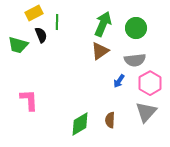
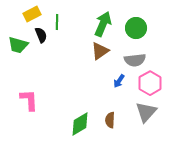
yellow rectangle: moved 2 px left, 1 px down
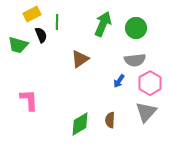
brown triangle: moved 20 px left, 8 px down
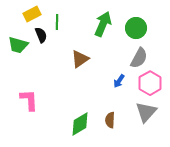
gray semicircle: moved 4 px right, 2 px up; rotated 55 degrees counterclockwise
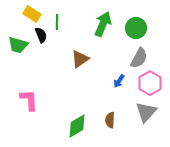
yellow rectangle: rotated 60 degrees clockwise
green diamond: moved 3 px left, 2 px down
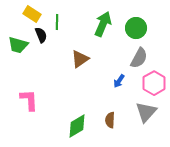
pink hexagon: moved 4 px right
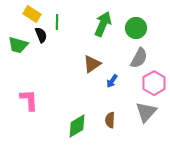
brown triangle: moved 12 px right, 5 px down
blue arrow: moved 7 px left
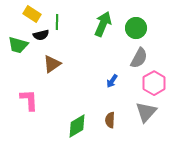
black semicircle: rotated 98 degrees clockwise
brown triangle: moved 40 px left
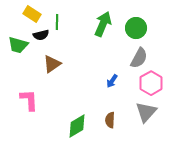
pink hexagon: moved 3 px left
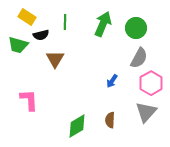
yellow rectangle: moved 5 px left, 3 px down
green line: moved 8 px right
brown triangle: moved 3 px right, 5 px up; rotated 24 degrees counterclockwise
